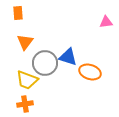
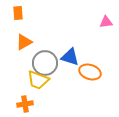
orange triangle: moved 1 px left; rotated 24 degrees clockwise
blue triangle: moved 2 px right
yellow trapezoid: moved 11 px right
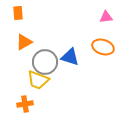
pink triangle: moved 5 px up
gray circle: moved 1 px up
orange ellipse: moved 13 px right, 25 px up
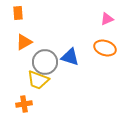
pink triangle: moved 1 px right, 2 px down; rotated 16 degrees counterclockwise
orange ellipse: moved 2 px right, 1 px down
orange cross: moved 1 px left
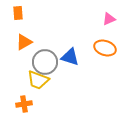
pink triangle: moved 2 px right
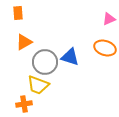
yellow trapezoid: moved 5 px down
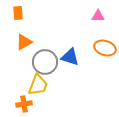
pink triangle: moved 11 px left, 3 px up; rotated 24 degrees clockwise
yellow trapezoid: rotated 90 degrees counterclockwise
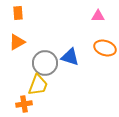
orange triangle: moved 7 px left
gray circle: moved 1 px down
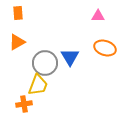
blue triangle: rotated 42 degrees clockwise
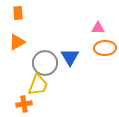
pink triangle: moved 12 px down
orange ellipse: rotated 20 degrees counterclockwise
